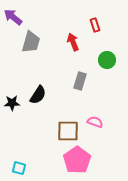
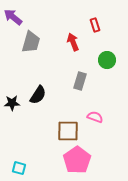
pink semicircle: moved 5 px up
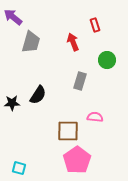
pink semicircle: rotated 14 degrees counterclockwise
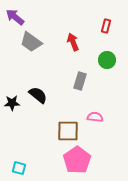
purple arrow: moved 2 px right
red rectangle: moved 11 px right, 1 px down; rotated 32 degrees clockwise
gray trapezoid: rotated 110 degrees clockwise
black semicircle: rotated 84 degrees counterclockwise
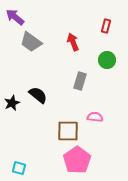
black star: rotated 21 degrees counterclockwise
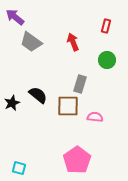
gray rectangle: moved 3 px down
brown square: moved 25 px up
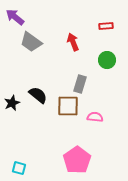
red rectangle: rotated 72 degrees clockwise
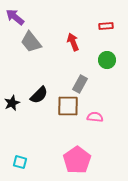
gray trapezoid: rotated 15 degrees clockwise
gray rectangle: rotated 12 degrees clockwise
black semicircle: moved 1 px right; rotated 96 degrees clockwise
cyan square: moved 1 px right, 6 px up
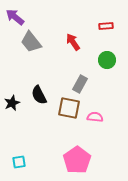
red arrow: rotated 12 degrees counterclockwise
black semicircle: rotated 108 degrees clockwise
brown square: moved 1 px right, 2 px down; rotated 10 degrees clockwise
cyan square: moved 1 px left; rotated 24 degrees counterclockwise
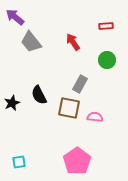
pink pentagon: moved 1 px down
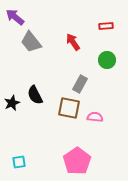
black semicircle: moved 4 px left
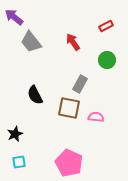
purple arrow: moved 1 px left
red rectangle: rotated 24 degrees counterclockwise
black star: moved 3 px right, 31 px down
pink semicircle: moved 1 px right
pink pentagon: moved 8 px left, 2 px down; rotated 12 degrees counterclockwise
